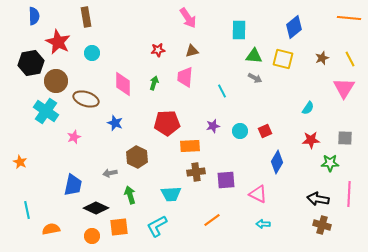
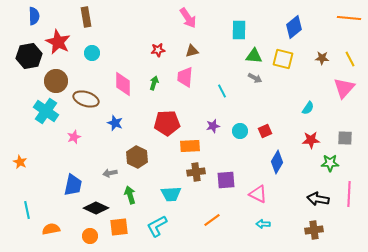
brown star at (322, 58): rotated 24 degrees clockwise
black hexagon at (31, 63): moved 2 px left, 7 px up
pink triangle at (344, 88): rotated 10 degrees clockwise
brown cross at (322, 225): moved 8 px left, 5 px down; rotated 24 degrees counterclockwise
orange circle at (92, 236): moved 2 px left
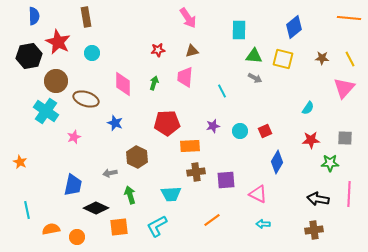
orange circle at (90, 236): moved 13 px left, 1 px down
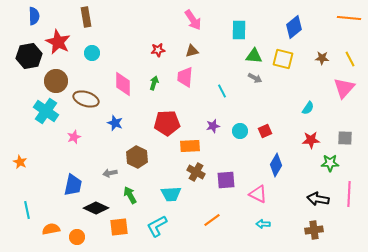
pink arrow at (188, 18): moved 5 px right, 2 px down
blue diamond at (277, 162): moved 1 px left, 3 px down
brown cross at (196, 172): rotated 36 degrees clockwise
green arrow at (130, 195): rotated 12 degrees counterclockwise
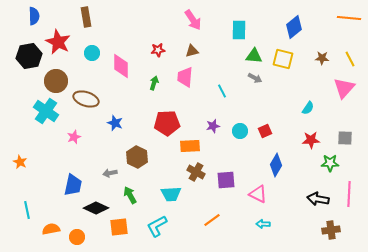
pink diamond at (123, 84): moved 2 px left, 18 px up
brown cross at (314, 230): moved 17 px right
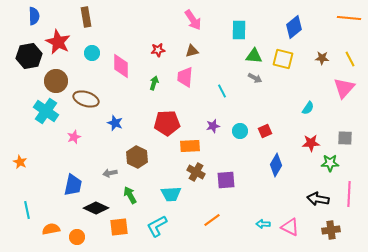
red star at (311, 140): moved 3 px down
pink triangle at (258, 194): moved 32 px right, 33 px down
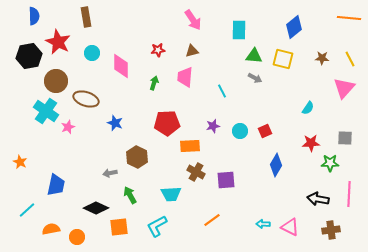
pink star at (74, 137): moved 6 px left, 10 px up
blue trapezoid at (73, 185): moved 17 px left
cyan line at (27, 210): rotated 60 degrees clockwise
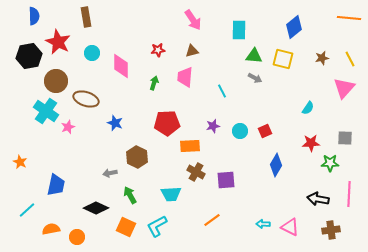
brown star at (322, 58): rotated 16 degrees counterclockwise
orange square at (119, 227): moved 7 px right; rotated 30 degrees clockwise
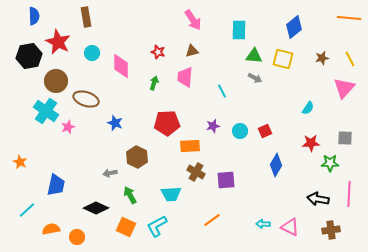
red star at (158, 50): moved 2 px down; rotated 24 degrees clockwise
